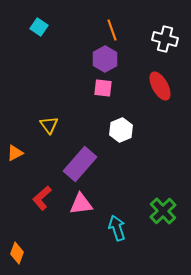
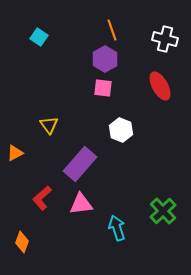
cyan square: moved 10 px down
white hexagon: rotated 15 degrees counterclockwise
orange diamond: moved 5 px right, 11 px up
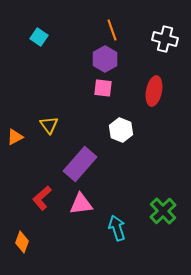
red ellipse: moved 6 px left, 5 px down; rotated 40 degrees clockwise
orange triangle: moved 16 px up
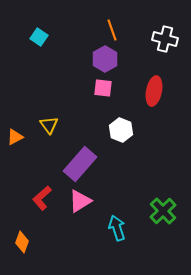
pink triangle: moved 1 px left, 3 px up; rotated 25 degrees counterclockwise
